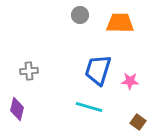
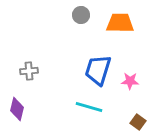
gray circle: moved 1 px right
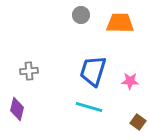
blue trapezoid: moved 5 px left, 1 px down
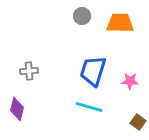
gray circle: moved 1 px right, 1 px down
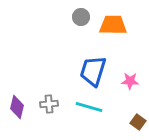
gray circle: moved 1 px left, 1 px down
orange trapezoid: moved 7 px left, 2 px down
gray cross: moved 20 px right, 33 px down
purple diamond: moved 2 px up
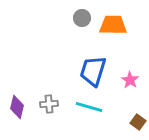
gray circle: moved 1 px right, 1 px down
pink star: moved 1 px up; rotated 30 degrees clockwise
